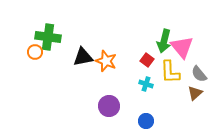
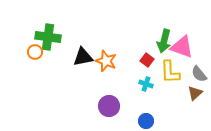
pink triangle: rotated 30 degrees counterclockwise
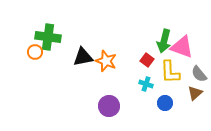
blue circle: moved 19 px right, 18 px up
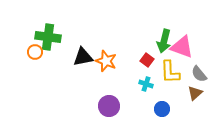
blue circle: moved 3 px left, 6 px down
